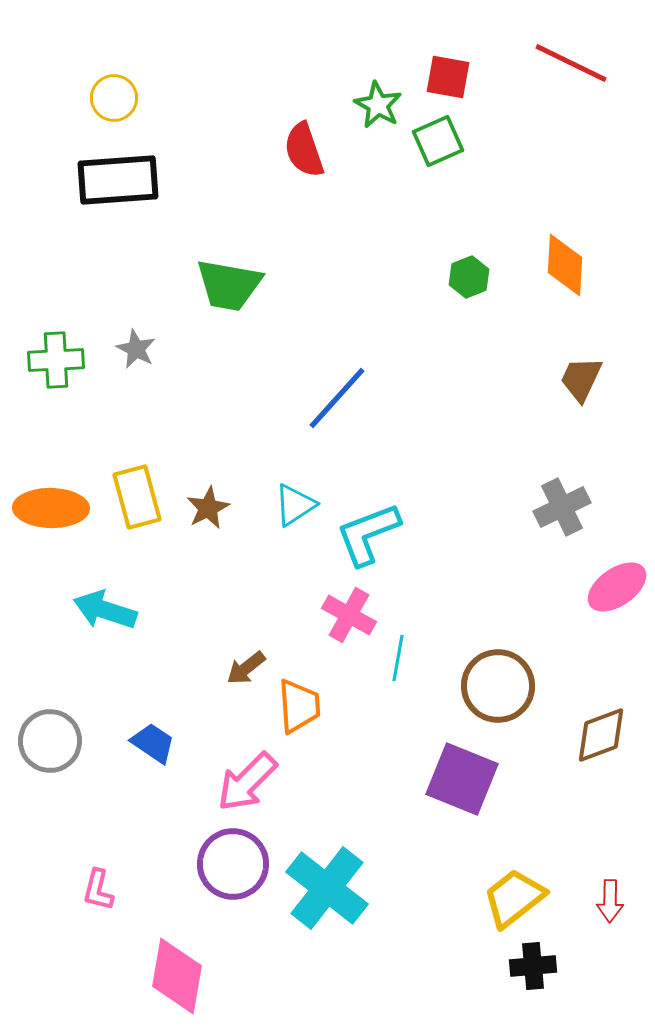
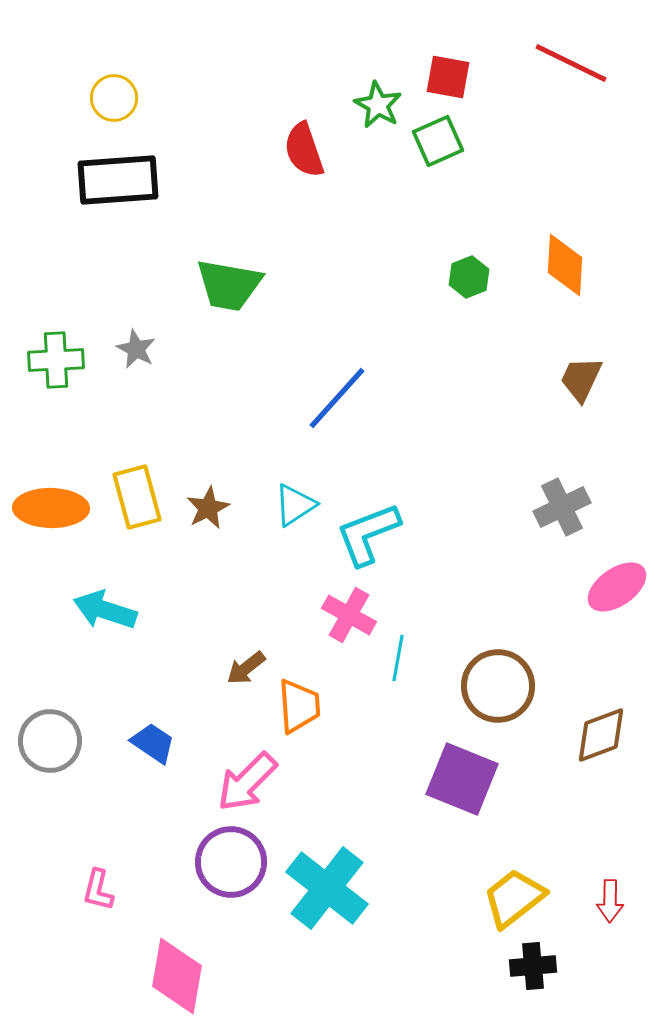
purple circle: moved 2 px left, 2 px up
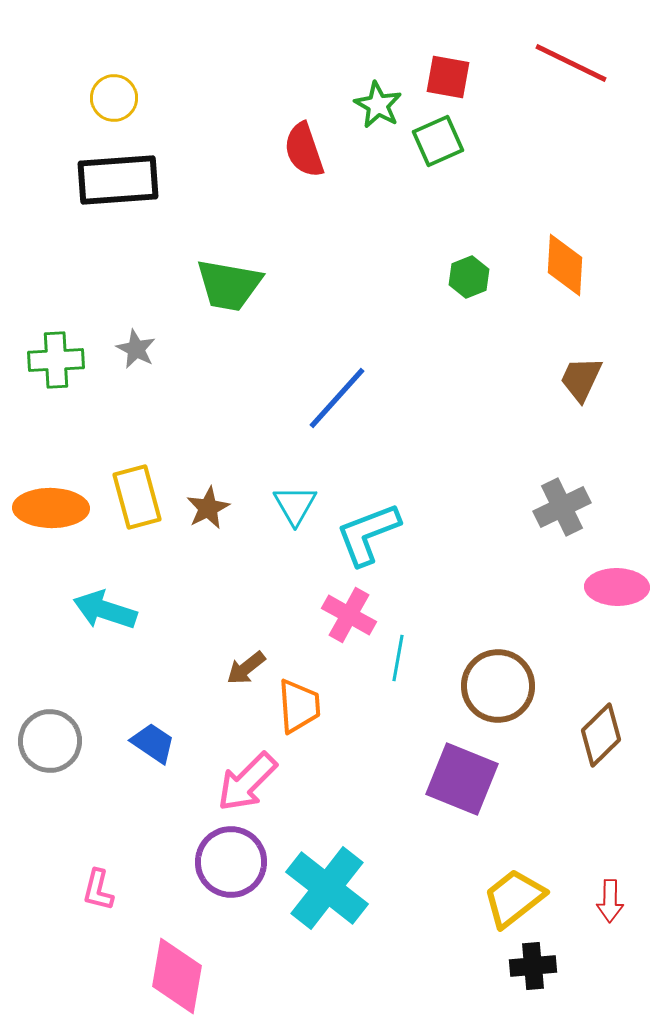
cyan triangle: rotated 27 degrees counterclockwise
pink ellipse: rotated 36 degrees clockwise
brown diamond: rotated 24 degrees counterclockwise
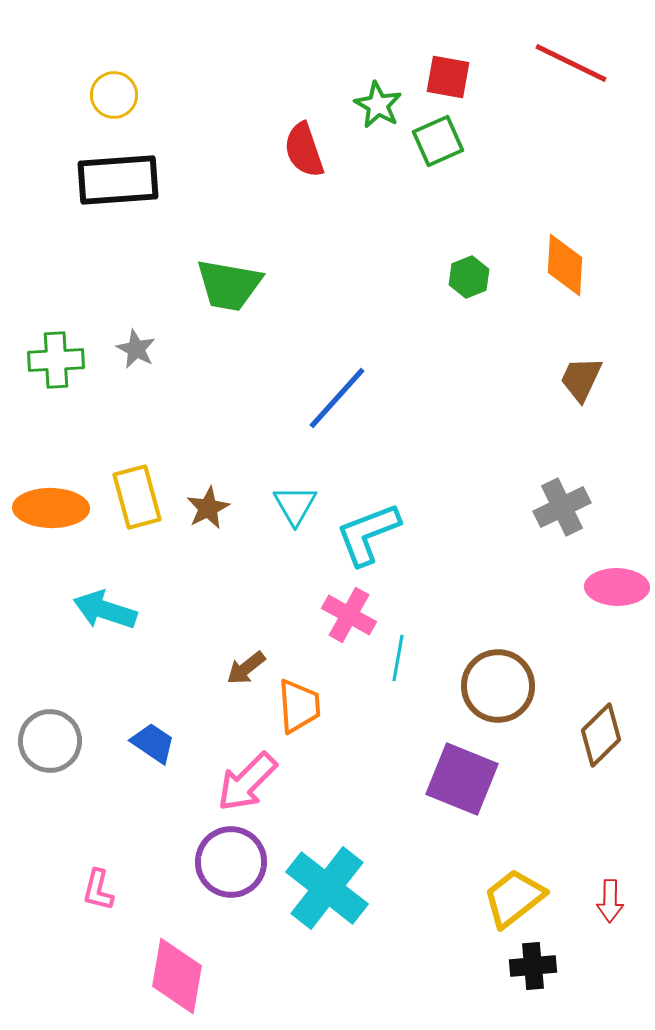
yellow circle: moved 3 px up
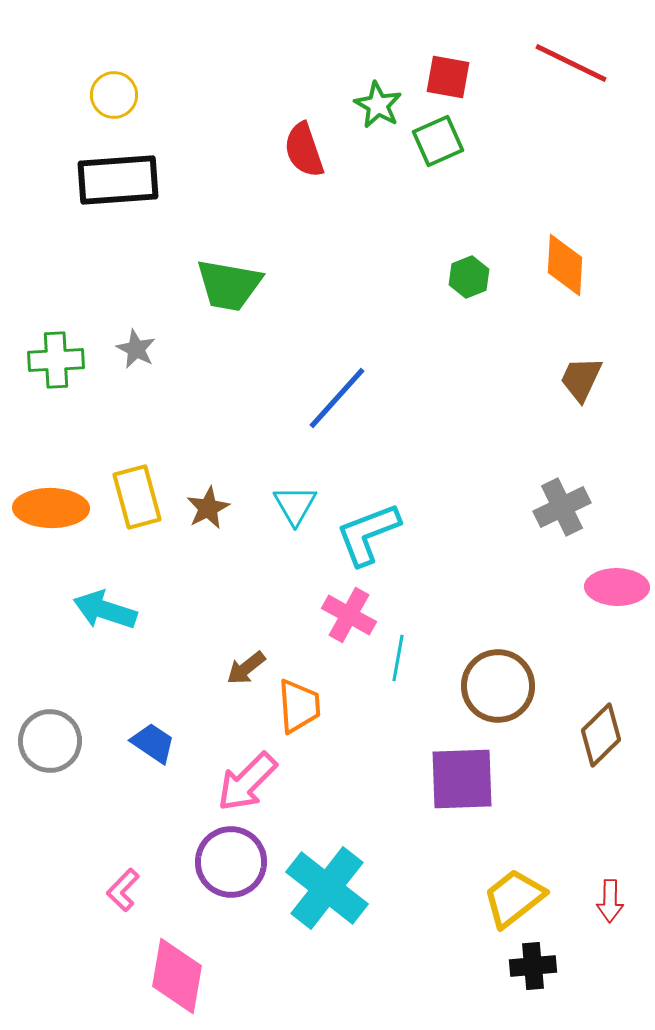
purple square: rotated 24 degrees counterclockwise
pink L-shape: moved 25 px right; rotated 30 degrees clockwise
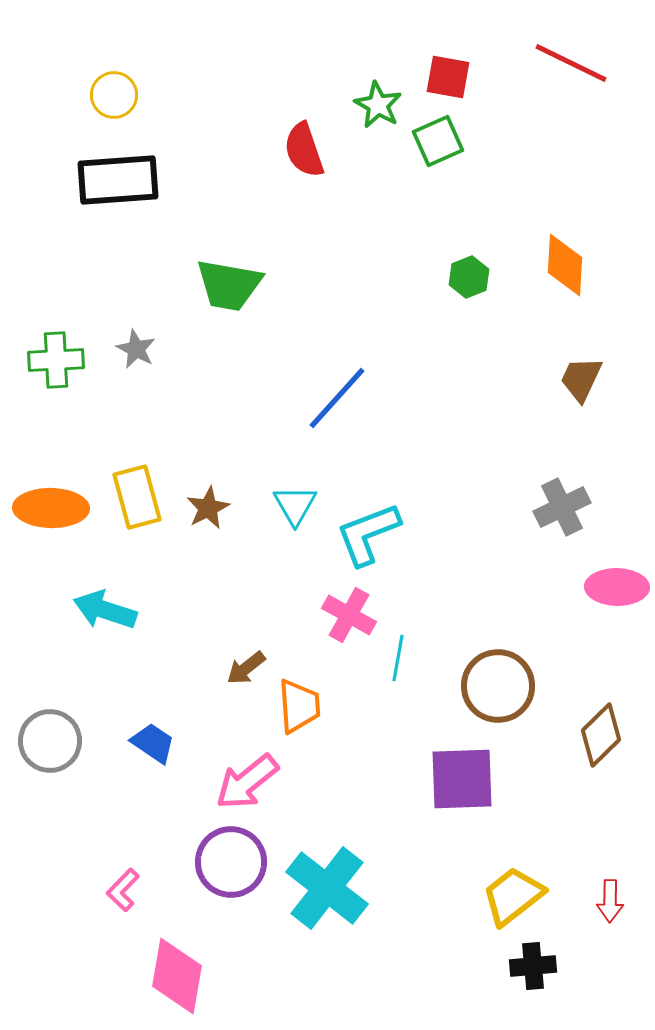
pink arrow: rotated 6 degrees clockwise
yellow trapezoid: moved 1 px left, 2 px up
